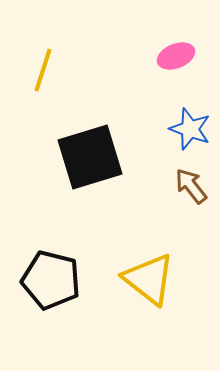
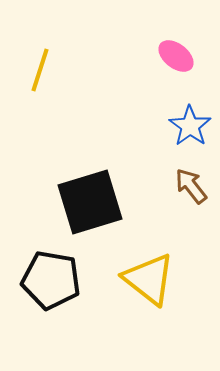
pink ellipse: rotated 60 degrees clockwise
yellow line: moved 3 px left
blue star: moved 3 px up; rotated 15 degrees clockwise
black square: moved 45 px down
black pentagon: rotated 4 degrees counterclockwise
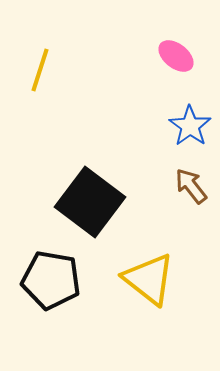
black square: rotated 36 degrees counterclockwise
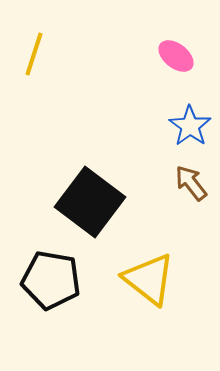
yellow line: moved 6 px left, 16 px up
brown arrow: moved 3 px up
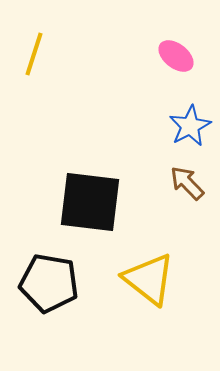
blue star: rotated 9 degrees clockwise
brown arrow: moved 4 px left; rotated 6 degrees counterclockwise
black square: rotated 30 degrees counterclockwise
black pentagon: moved 2 px left, 3 px down
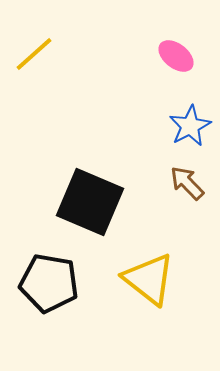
yellow line: rotated 30 degrees clockwise
black square: rotated 16 degrees clockwise
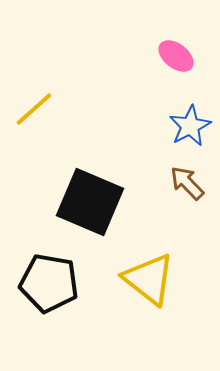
yellow line: moved 55 px down
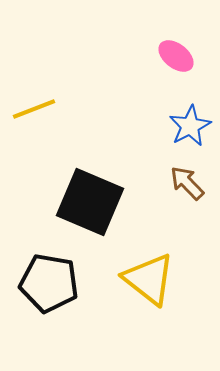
yellow line: rotated 21 degrees clockwise
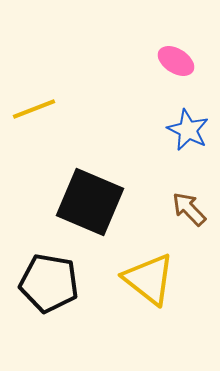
pink ellipse: moved 5 px down; rotated 6 degrees counterclockwise
blue star: moved 2 px left, 4 px down; rotated 18 degrees counterclockwise
brown arrow: moved 2 px right, 26 px down
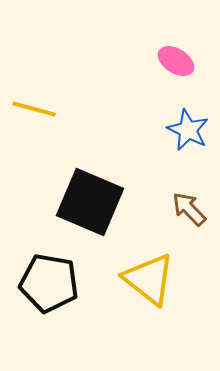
yellow line: rotated 36 degrees clockwise
